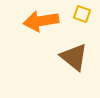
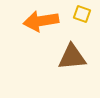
brown triangle: moved 2 px left; rotated 44 degrees counterclockwise
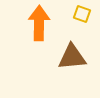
orange arrow: moved 2 px left, 2 px down; rotated 100 degrees clockwise
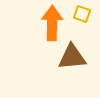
orange arrow: moved 13 px right
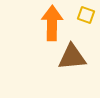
yellow square: moved 4 px right, 1 px down
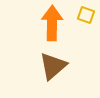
brown triangle: moved 19 px left, 9 px down; rotated 36 degrees counterclockwise
